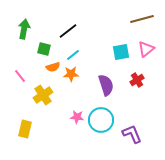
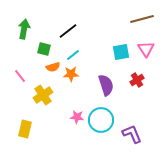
pink triangle: rotated 24 degrees counterclockwise
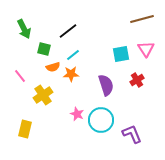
green arrow: rotated 144 degrees clockwise
cyan square: moved 2 px down
pink star: moved 3 px up; rotated 16 degrees clockwise
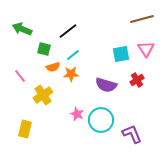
green arrow: moved 2 px left; rotated 138 degrees clockwise
purple semicircle: rotated 125 degrees clockwise
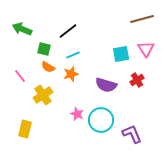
cyan line: rotated 16 degrees clockwise
orange semicircle: moved 5 px left; rotated 48 degrees clockwise
orange star: rotated 14 degrees counterclockwise
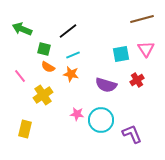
orange star: rotated 28 degrees clockwise
pink star: rotated 16 degrees counterclockwise
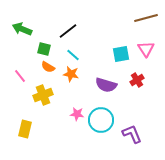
brown line: moved 4 px right, 1 px up
cyan line: rotated 64 degrees clockwise
yellow cross: rotated 12 degrees clockwise
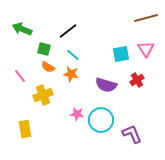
yellow rectangle: rotated 24 degrees counterclockwise
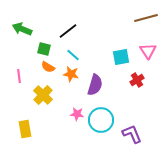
pink triangle: moved 2 px right, 2 px down
cyan square: moved 3 px down
pink line: moved 1 px left; rotated 32 degrees clockwise
purple semicircle: moved 11 px left; rotated 90 degrees counterclockwise
yellow cross: rotated 24 degrees counterclockwise
